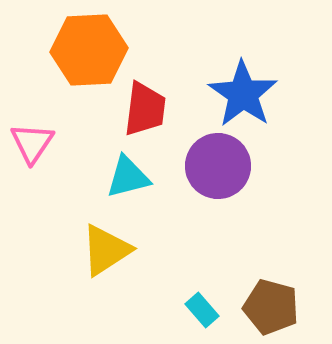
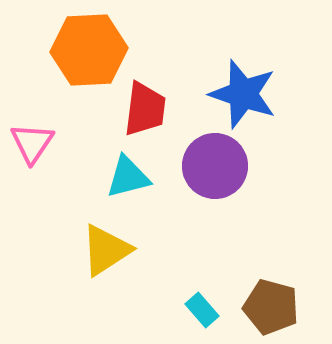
blue star: rotated 16 degrees counterclockwise
purple circle: moved 3 px left
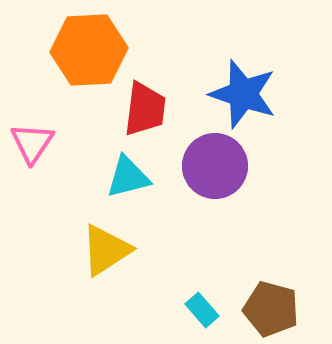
brown pentagon: moved 2 px down
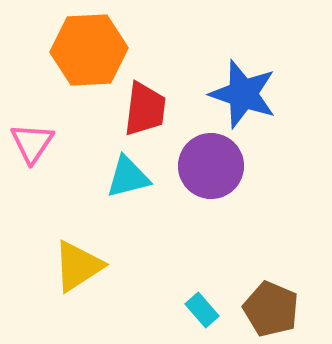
purple circle: moved 4 px left
yellow triangle: moved 28 px left, 16 px down
brown pentagon: rotated 8 degrees clockwise
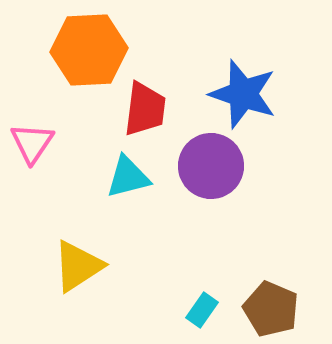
cyan rectangle: rotated 76 degrees clockwise
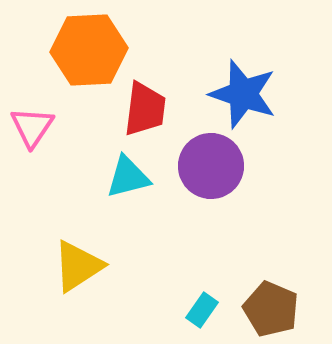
pink triangle: moved 16 px up
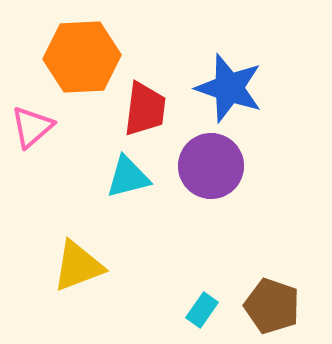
orange hexagon: moved 7 px left, 7 px down
blue star: moved 14 px left, 6 px up
pink triangle: rotated 15 degrees clockwise
yellow triangle: rotated 12 degrees clockwise
brown pentagon: moved 1 px right, 3 px up; rotated 4 degrees counterclockwise
